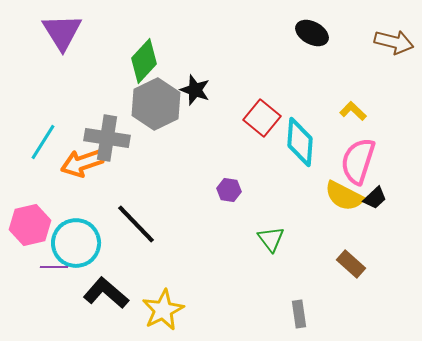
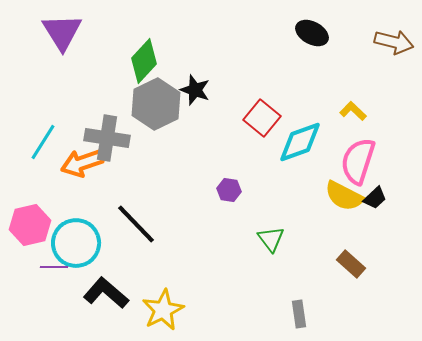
cyan diamond: rotated 66 degrees clockwise
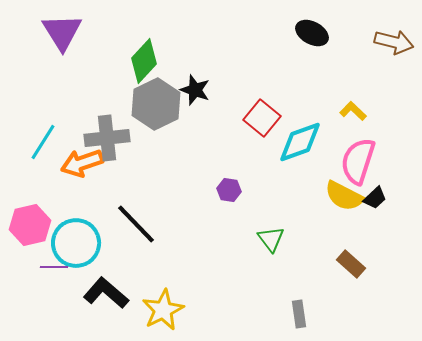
gray cross: rotated 15 degrees counterclockwise
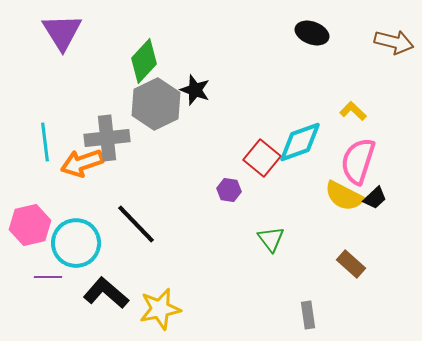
black ellipse: rotated 8 degrees counterclockwise
red square: moved 40 px down
cyan line: moved 2 px right; rotated 39 degrees counterclockwise
purple line: moved 6 px left, 10 px down
yellow star: moved 3 px left, 1 px up; rotated 15 degrees clockwise
gray rectangle: moved 9 px right, 1 px down
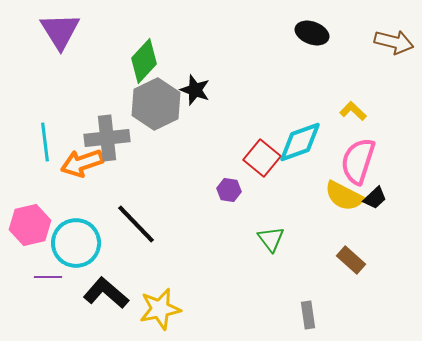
purple triangle: moved 2 px left, 1 px up
brown rectangle: moved 4 px up
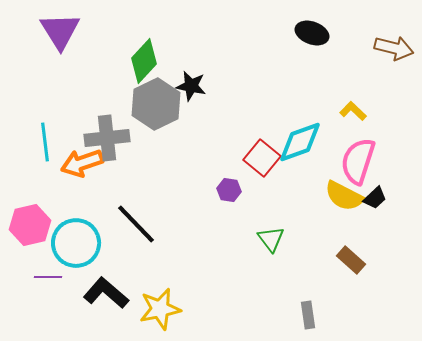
brown arrow: moved 6 px down
black star: moved 4 px left, 4 px up; rotated 8 degrees counterclockwise
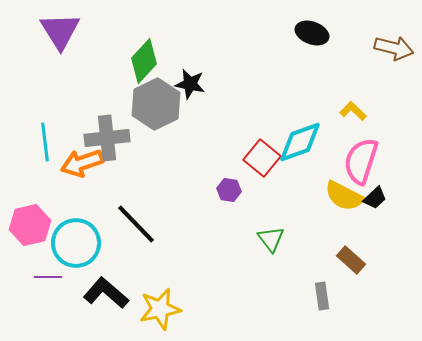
black star: moved 1 px left, 2 px up
pink semicircle: moved 3 px right
gray rectangle: moved 14 px right, 19 px up
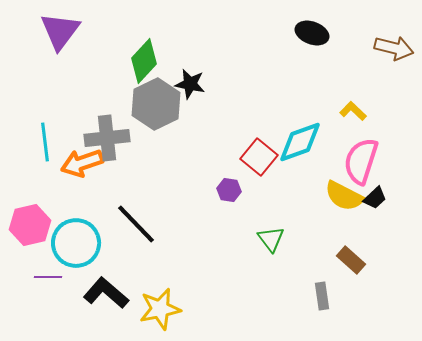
purple triangle: rotated 9 degrees clockwise
red square: moved 3 px left, 1 px up
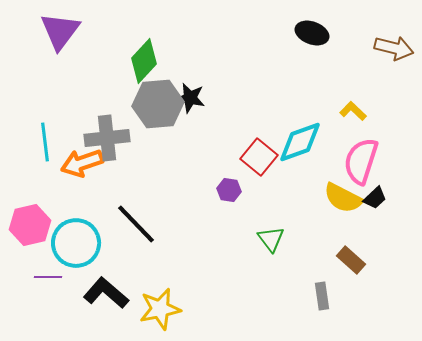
black star: moved 14 px down
gray hexagon: moved 2 px right; rotated 21 degrees clockwise
yellow semicircle: moved 1 px left, 2 px down
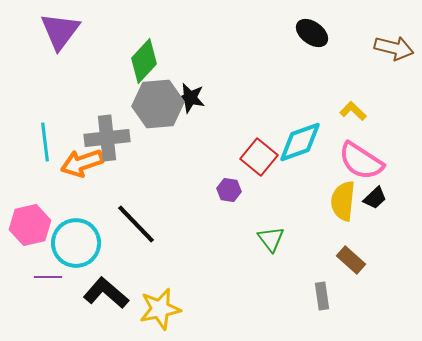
black ellipse: rotated 16 degrees clockwise
pink semicircle: rotated 75 degrees counterclockwise
yellow semicircle: moved 3 px down; rotated 69 degrees clockwise
